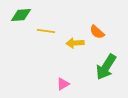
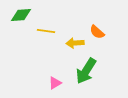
green arrow: moved 20 px left, 4 px down
pink triangle: moved 8 px left, 1 px up
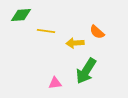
pink triangle: rotated 24 degrees clockwise
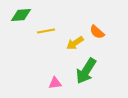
yellow line: rotated 18 degrees counterclockwise
yellow arrow: rotated 30 degrees counterclockwise
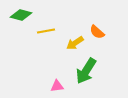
green diamond: rotated 20 degrees clockwise
pink triangle: moved 2 px right, 3 px down
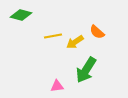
yellow line: moved 7 px right, 5 px down
yellow arrow: moved 1 px up
green arrow: moved 1 px up
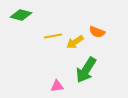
orange semicircle: rotated 21 degrees counterclockwise
